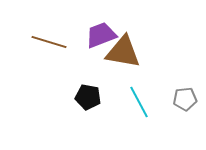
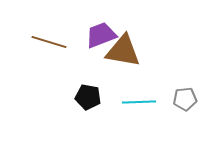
brown triangle: moved 1 px up
cyan line: rotated 64 degrees counterclockwise
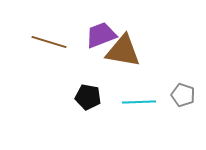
gray pentagon: moved 2 px left, 4 px up; rotated 25 degrees clockwise
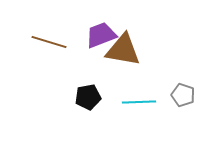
brown triangle: moved 1 px up
black pentagon: rotated 20 degrees counterclockwise
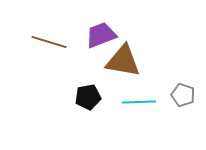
brown triangle: moved 11 px down
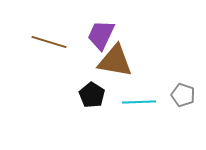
purple trapezoid: rotated 44 degrees counterclockwise
brown triangle: moved 8 px left
black pentagon: moved 4 px right, 2 px up; rotated 30 degrees counterclockwise
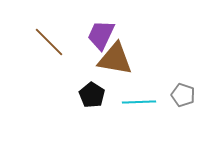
brown line: rotated 28 degrees clockwise
brown triangle: moved 2 px up
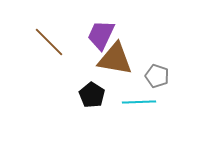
gray pentagon: moved 26 px left, 19 px up
